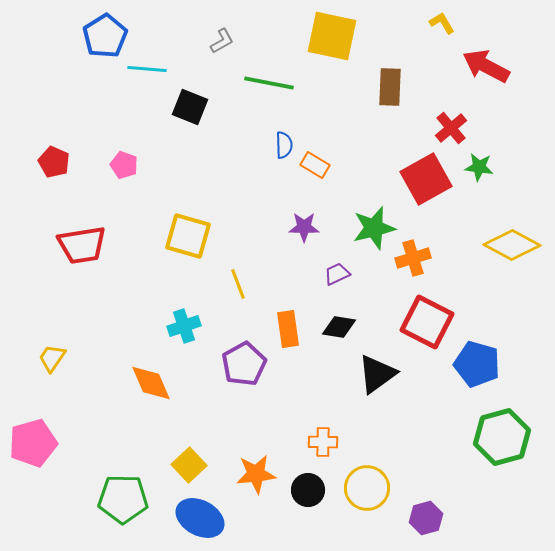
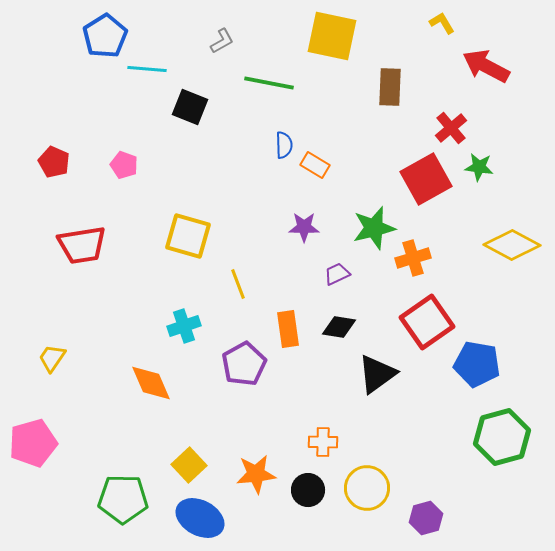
red square at (427, 322): rotated 28 degrees clockwise
blue pentagon at (477, 364): rotated 6 degrees counterclockwise
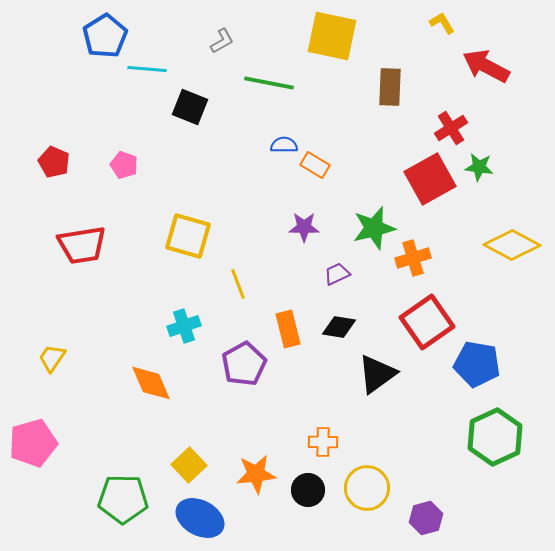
red cross at (451, 128): rotated 8 degrees clockwise
blue semicircle at (284, 145): rotated 88 degrees counterclockwise
red square at (426, 179): moved 4 px right
orange rectangle at (288, 329): rotated 6 degrees counterclockwise
green hexagon at (502, 437): moved 7 px left; rotated 10 degrees counterclockwise
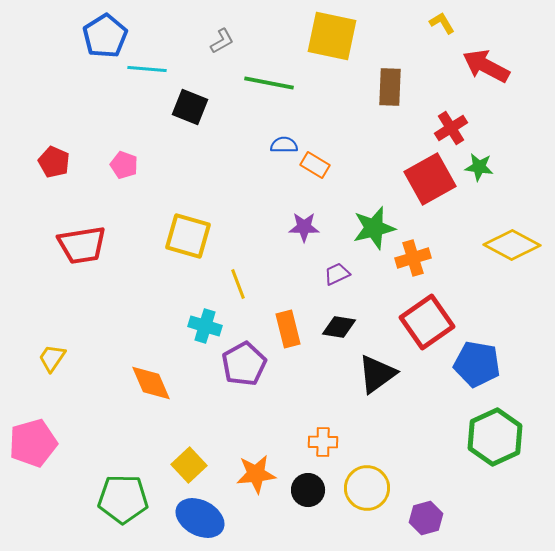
cyan cross at (184, 326): moved 21 px right; rotated 36 degrees clockwise
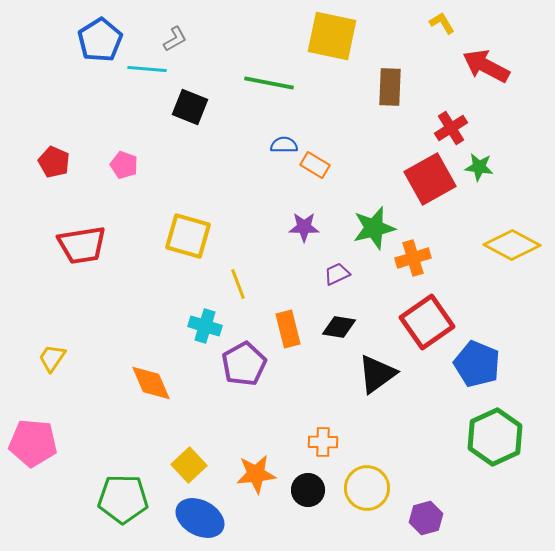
blue pentagon at (105, 36): moved 5 px left, 4 px down
gray L-shape at (222, 41): moved 47 px left, 2 px up
blue pentagon at (477, 364): rotated 12 degrees clockwise
pink pentagon at (33, 443): rotated 21 degrees clockwise
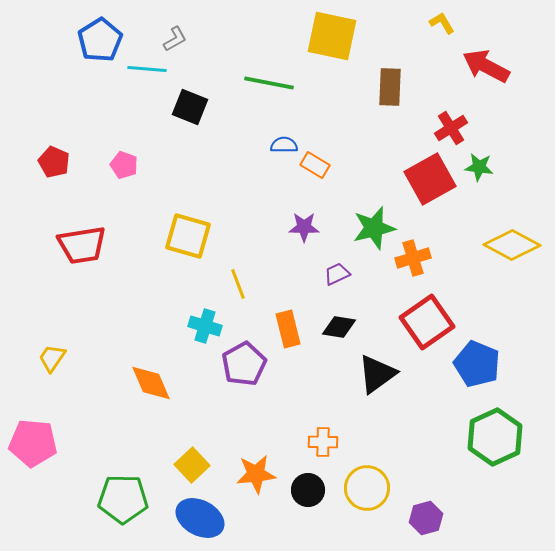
yellow square at (189, 465): moved 3 px right
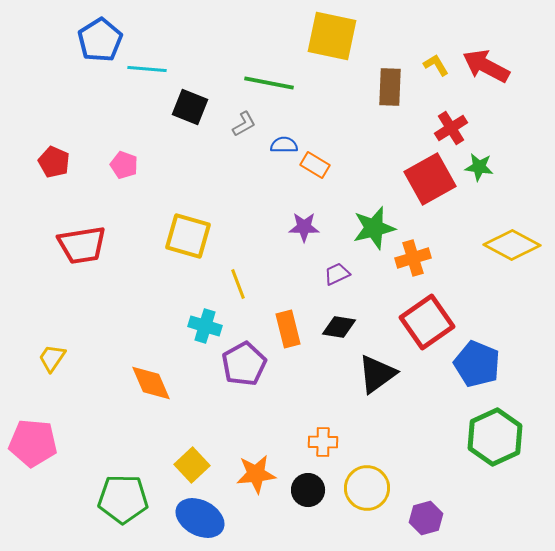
yellow L-shape at (442, 23): moved 6 px left, 42 px down
gray L-shape at (175, 39): moved 69 px right, 85 px down
